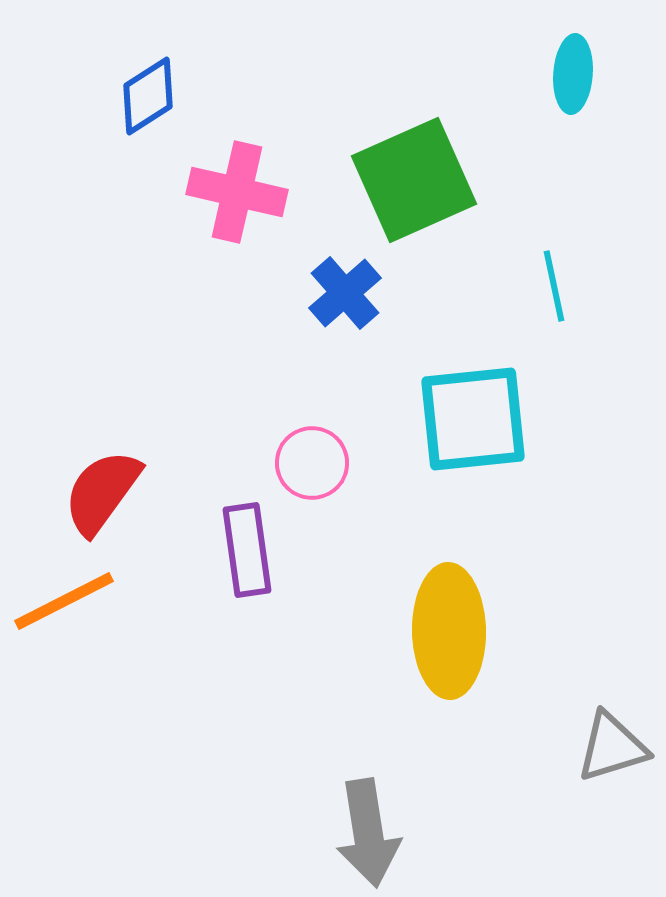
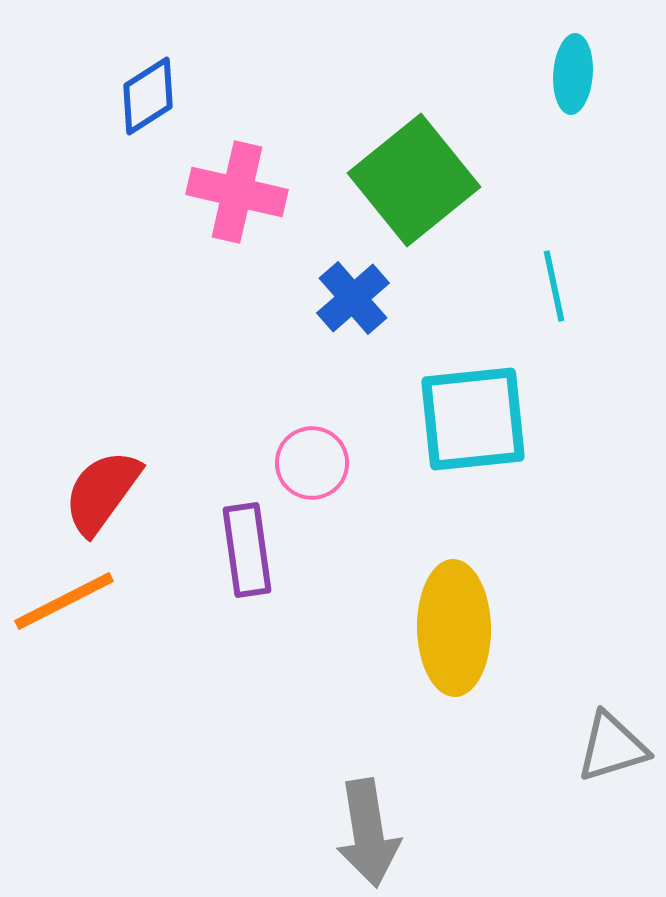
green square: rotated 15 degrees counterclockwise
blue cross: moved 8 px right, 5 px down
yellow ellipse: moved 5 px right, 3 px up
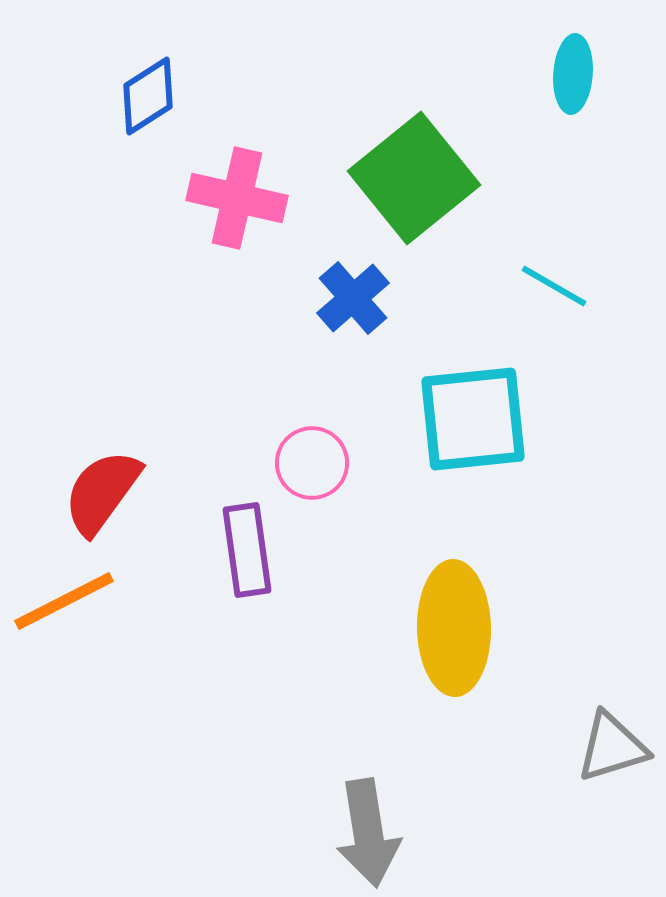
green square: moved 2 px up
pink cross: moved 6 px down
cyan line: rotated 48 degrees counterclockwise
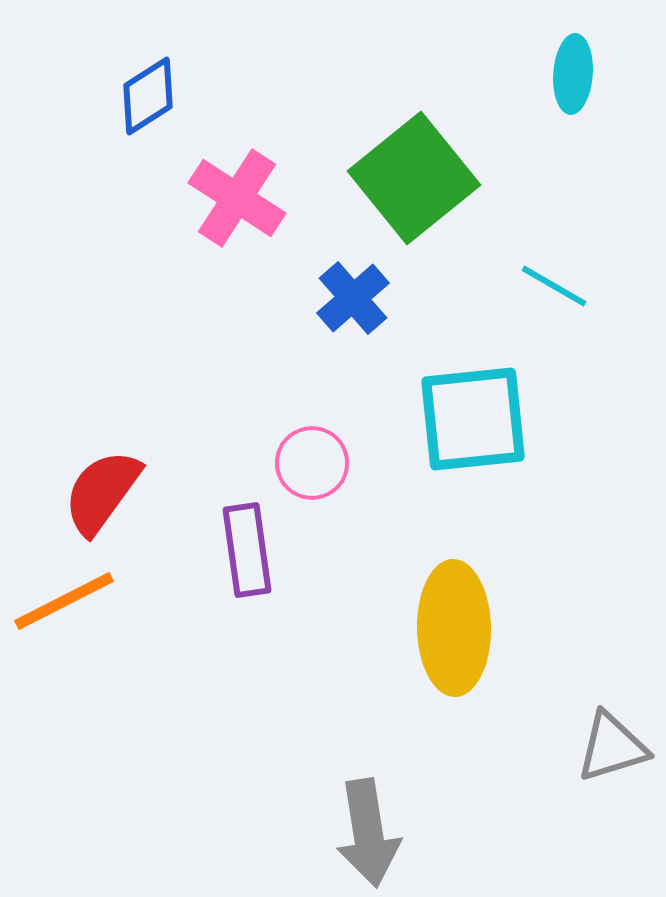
pink cross: rotated 20 degrees clockwise
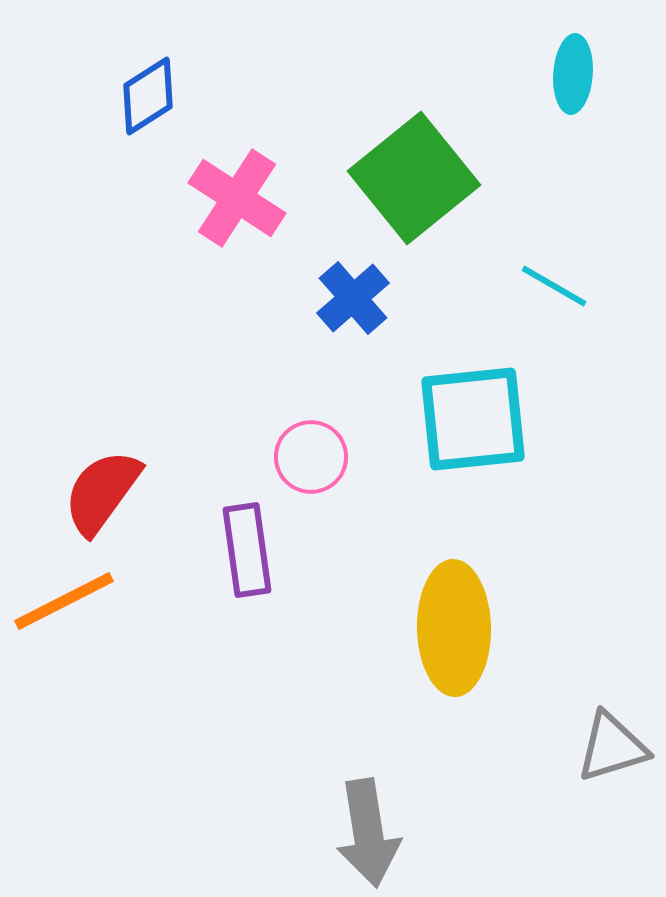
pink circle: moved 1 px left, 6 px up
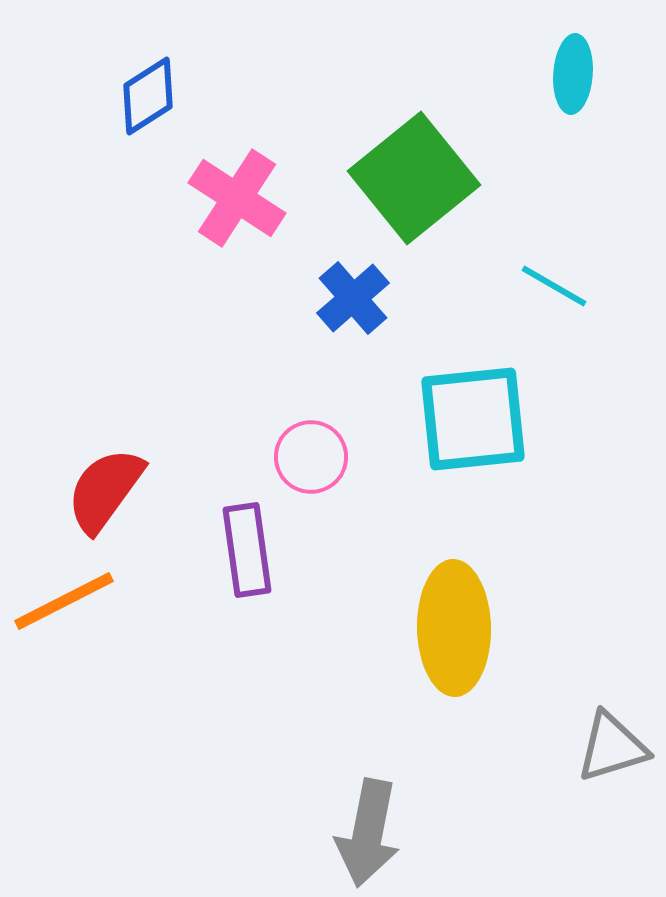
red semicircle: moved 3 px right, 2 px up
gray arrow: rotated 20 degrees clockwise
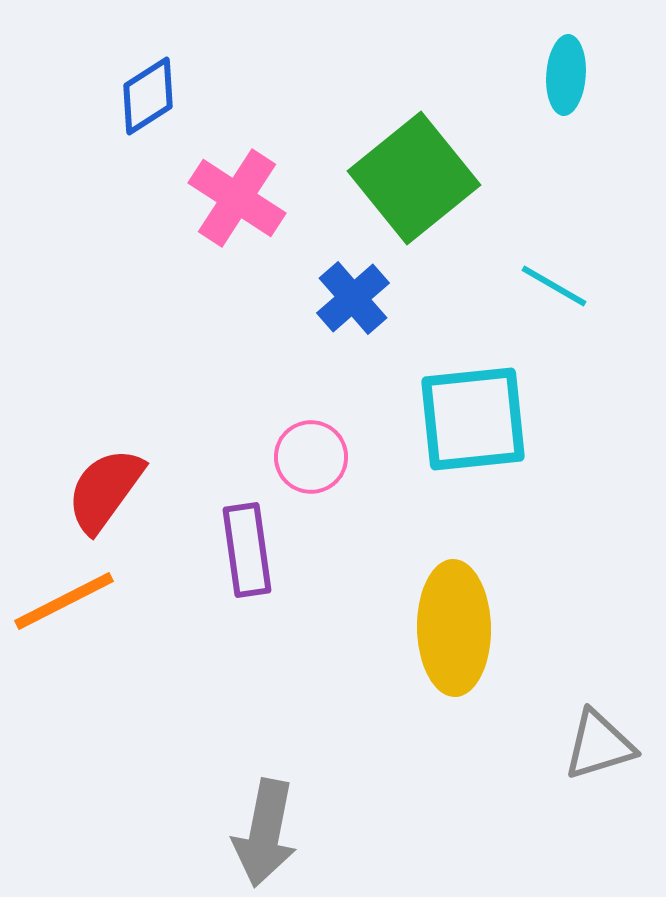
cyan ellipse: moved 7 px left, 1 px down
gray triangle: moved 13 px left, 2 px up
gray arrow: moved 103 px left
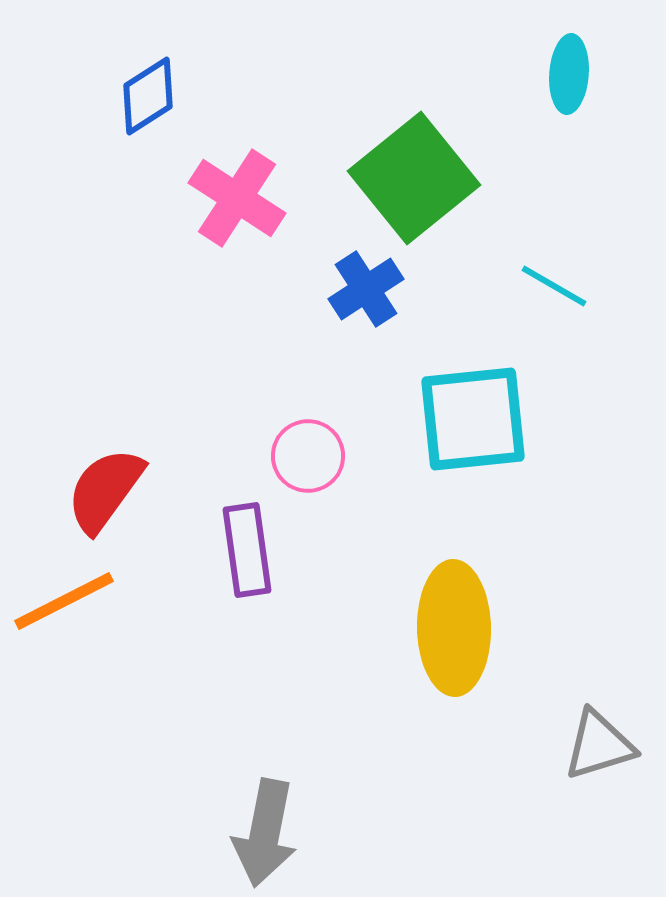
cyan ellipse: moved 3 px right, 1 px up
blue cross: moved 13 px right, 9 px up; rotated 8 degrees clockwise
pink circle: moved 3 px left, 1 px up
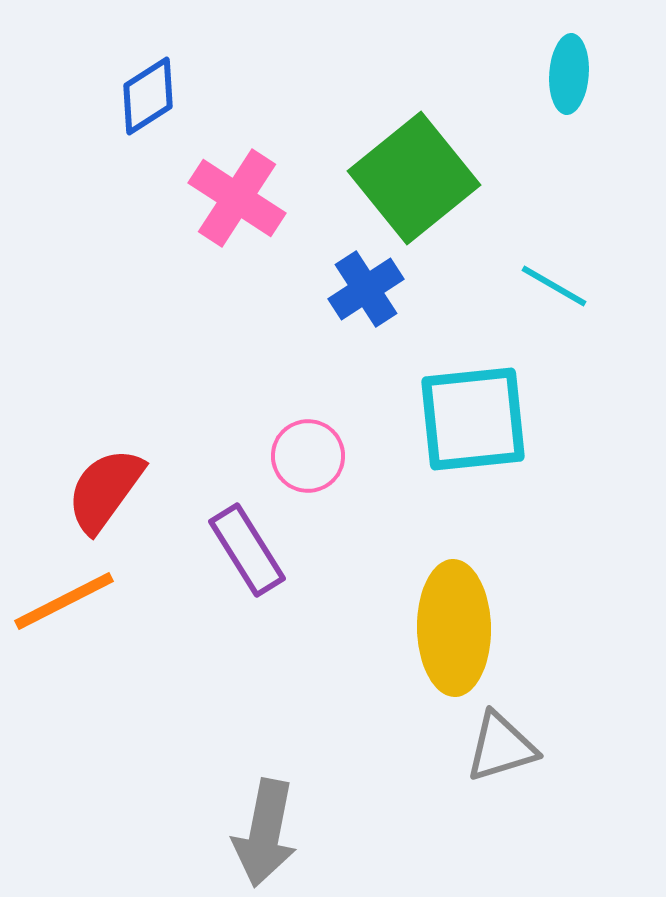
purple rectangle: rotated 24 degrees counterclockwise
gray triangle: moved 98 px left, 2 px down
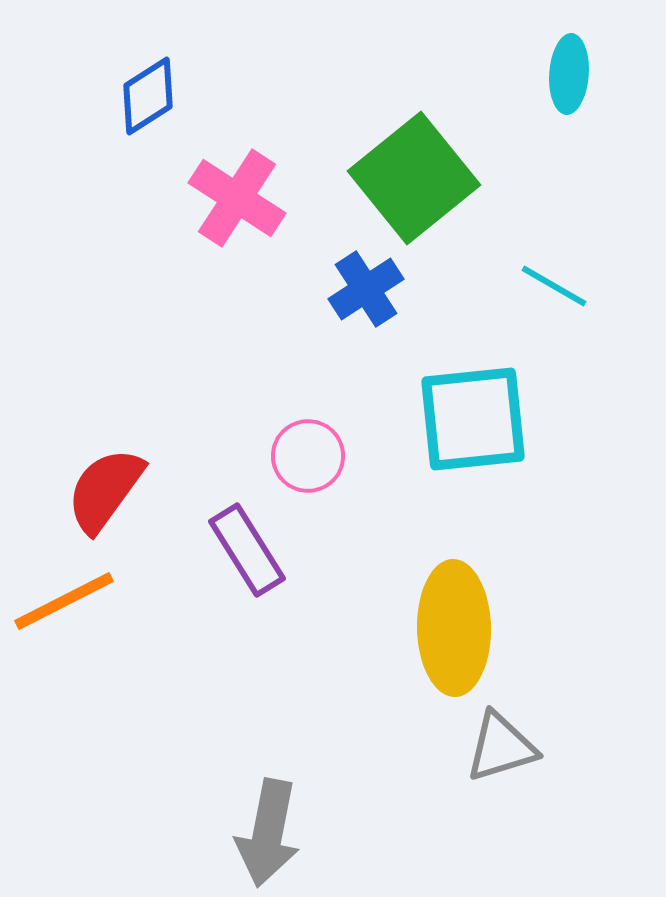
gray arrow: moved 3 px right
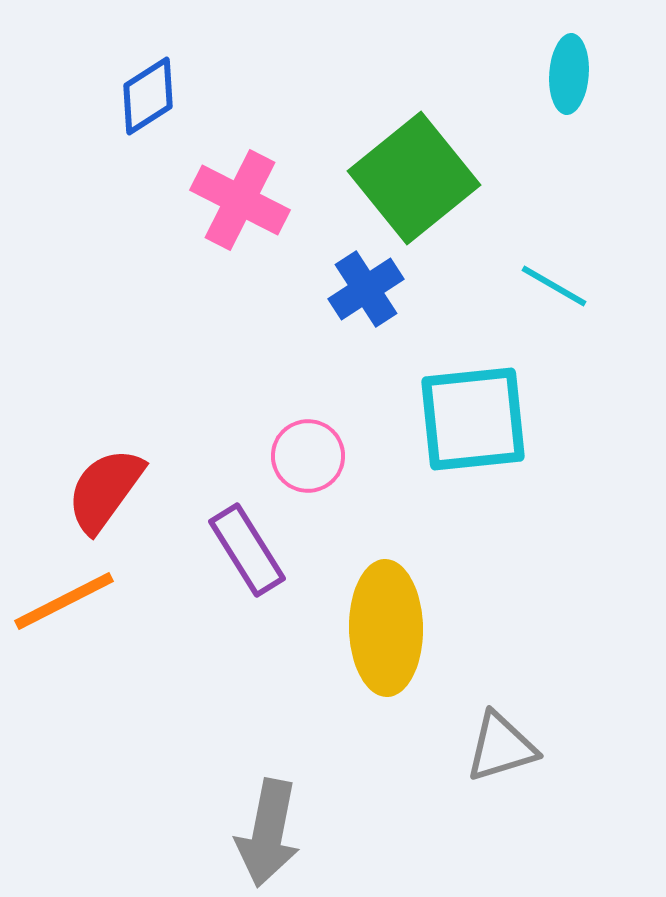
pink cross: moved 3 px right, 2 px down; rotated 6 degrees counterclockwise
yellow ellipse: moved 68 px left
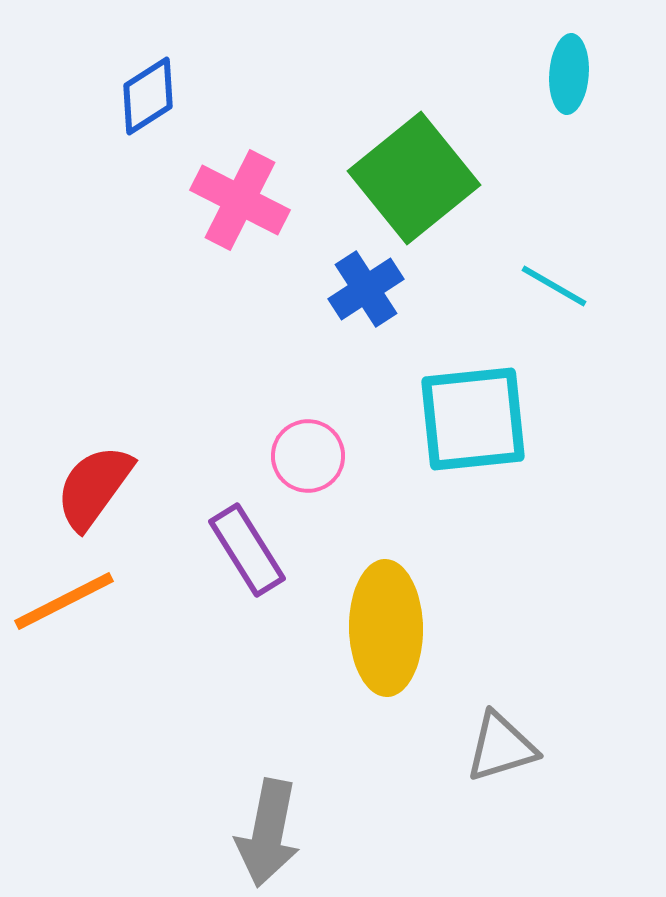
red semicircle: moved 11 px left, 3 px up
